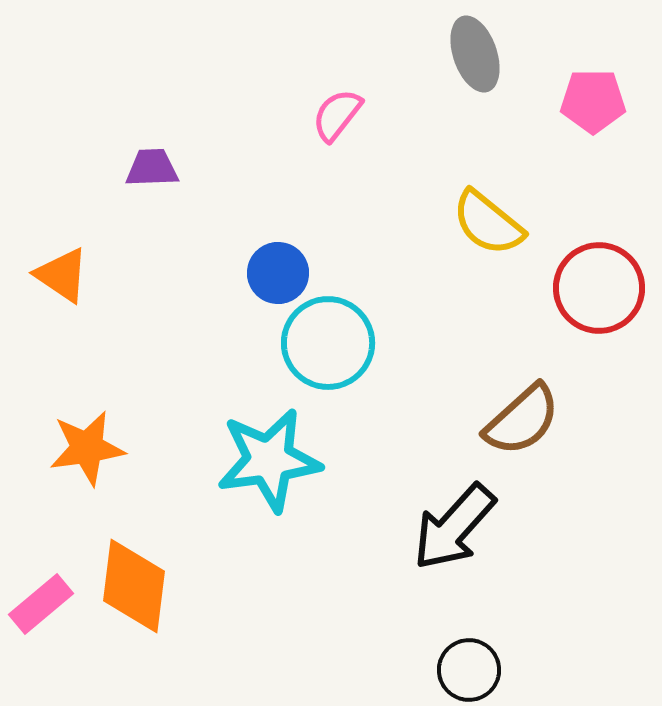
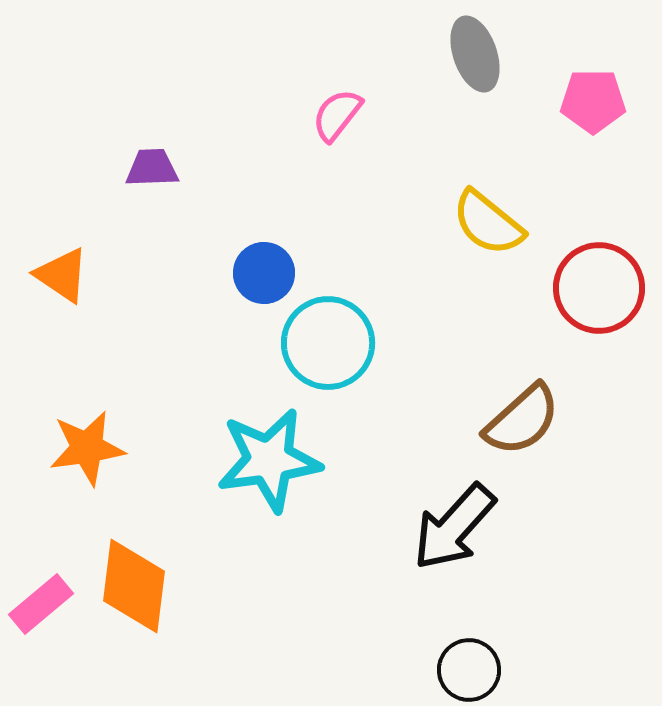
blue circle: moved 14 px left
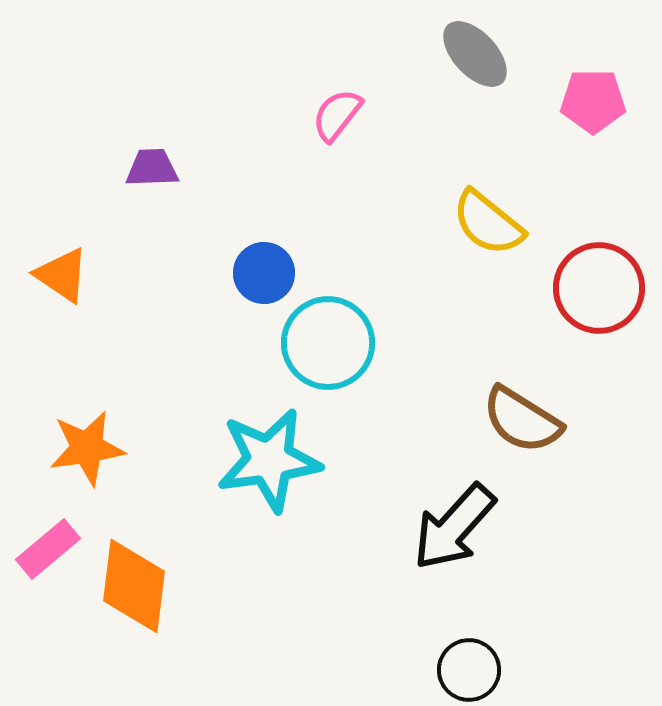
gray ellipse: rotated 24 degrees counterclockwise
brown semicircle: rotated 74 degrees clockwise
pink rectangle: moved 7 px right, 55 px up
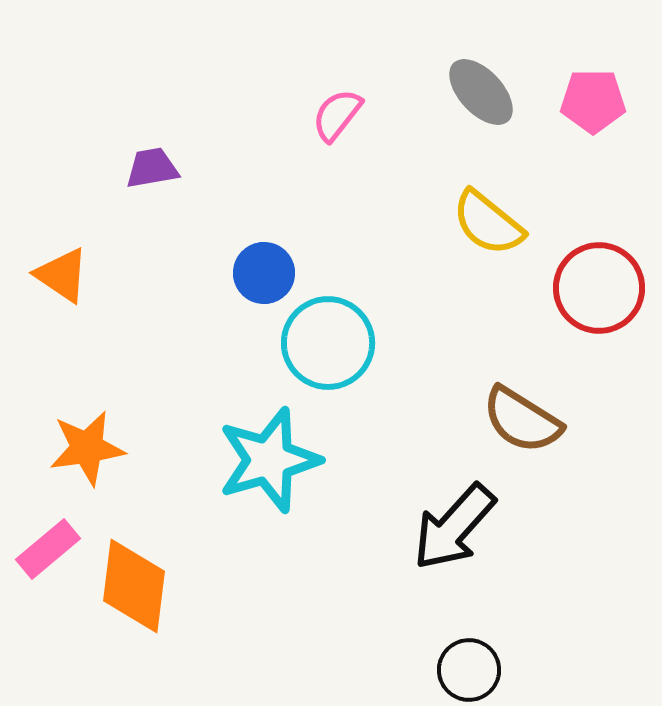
gray ellipse: moved 6 px right, 38 px down
purple trapezoid: rotated 8 degrees counterclockwise
cyan star: rotated 8 degrees counterclockwise
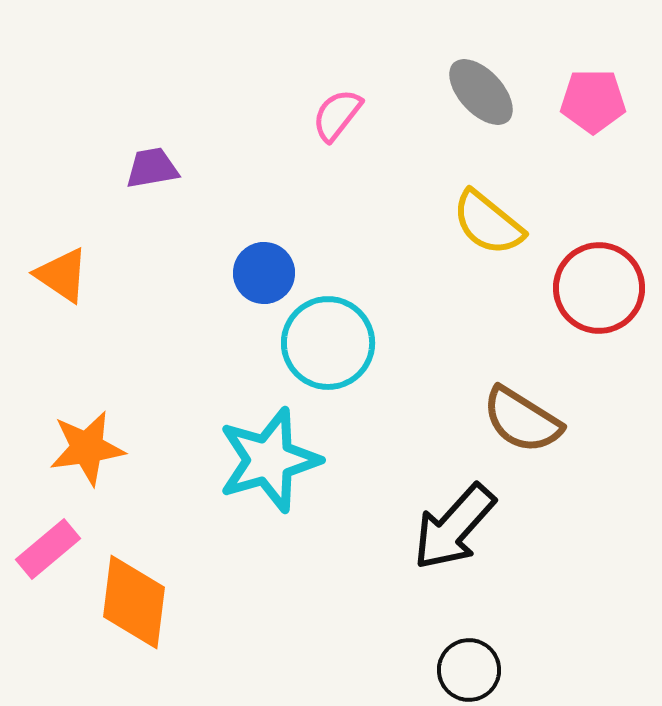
orange diamond: moved 16 px down
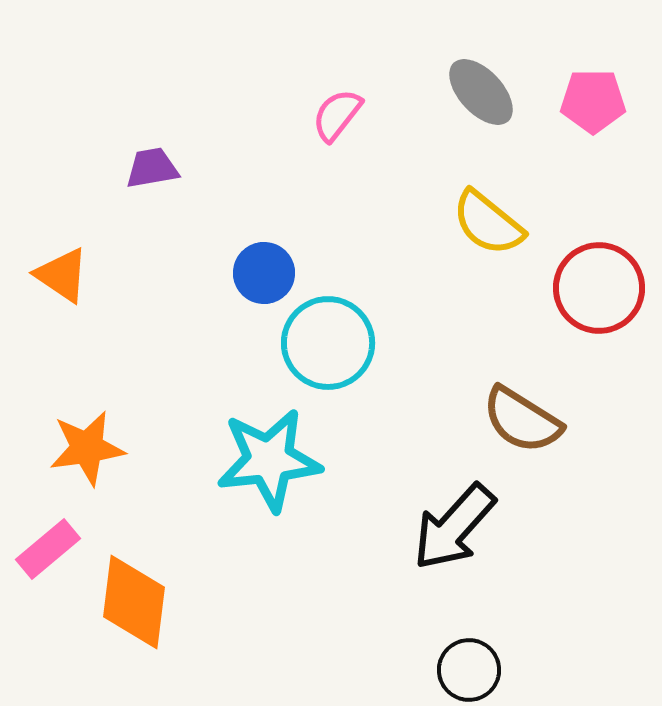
cyan star: rotated 10 degrees clockwise
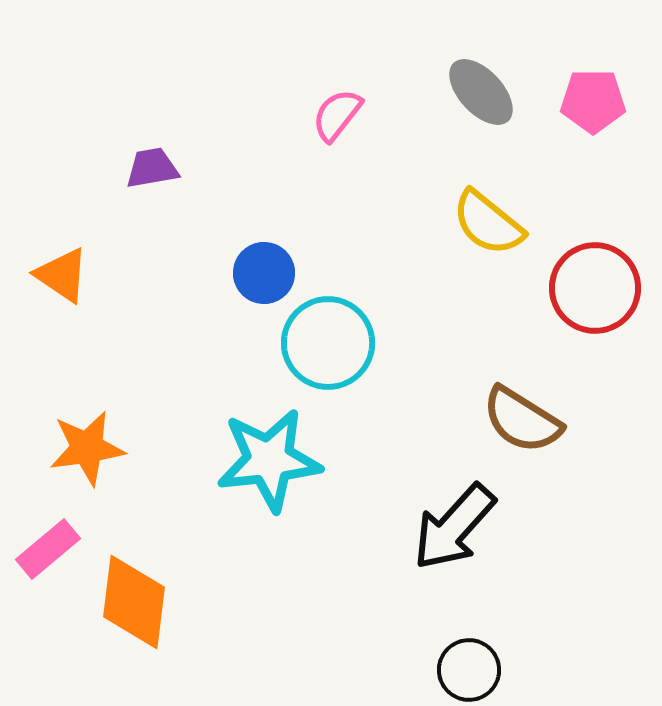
red circle: moved 4 px left
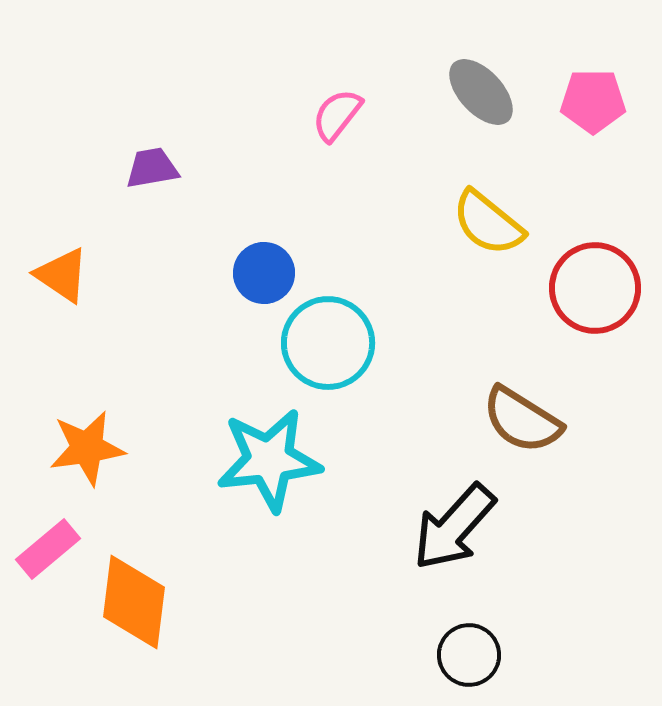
black circle: moved 15 px up
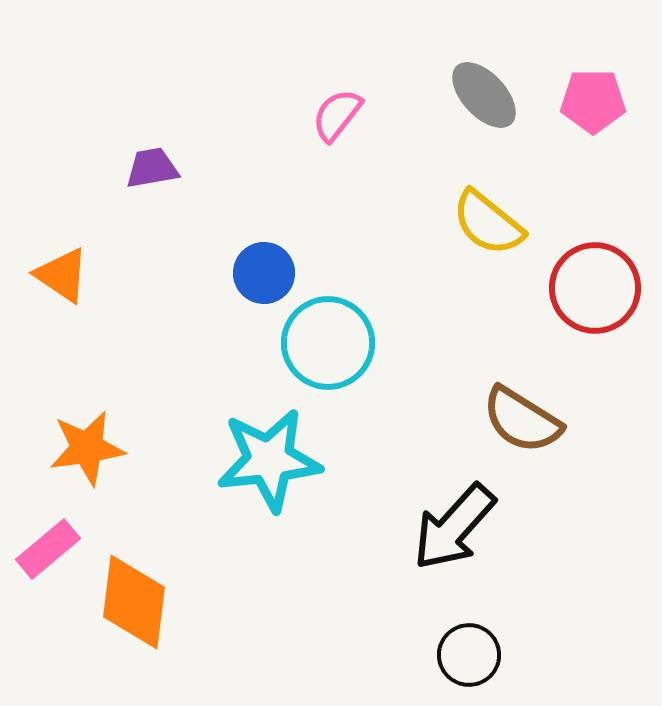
gray ellipse: moved 3 px right, 3 px down
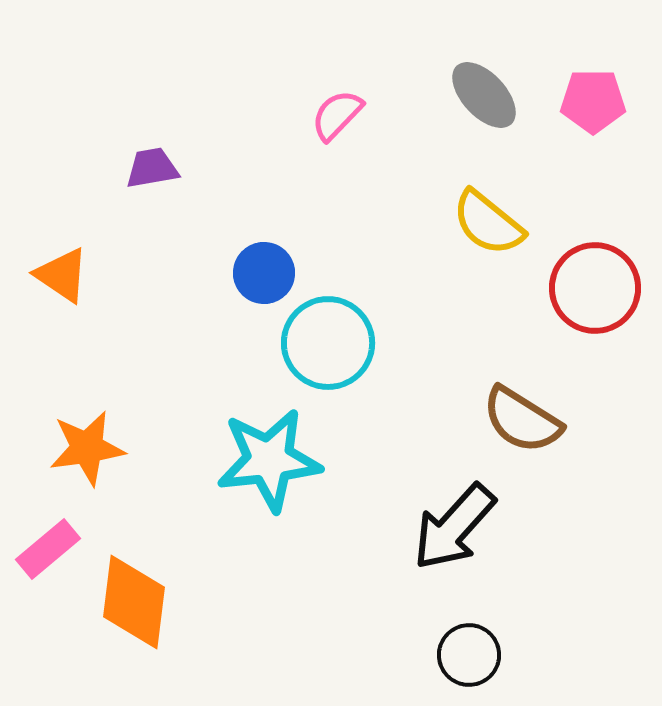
pink semicircle: rotated 6 degrees clockwise
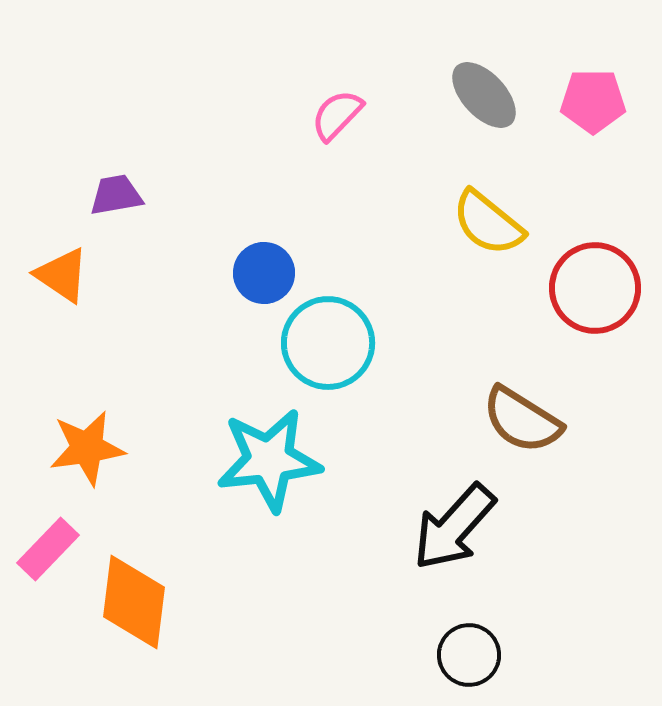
purple trapezoid: moved 36 px left, 27 px down
pink rectangle: rotated 6 degrees counterclockwise
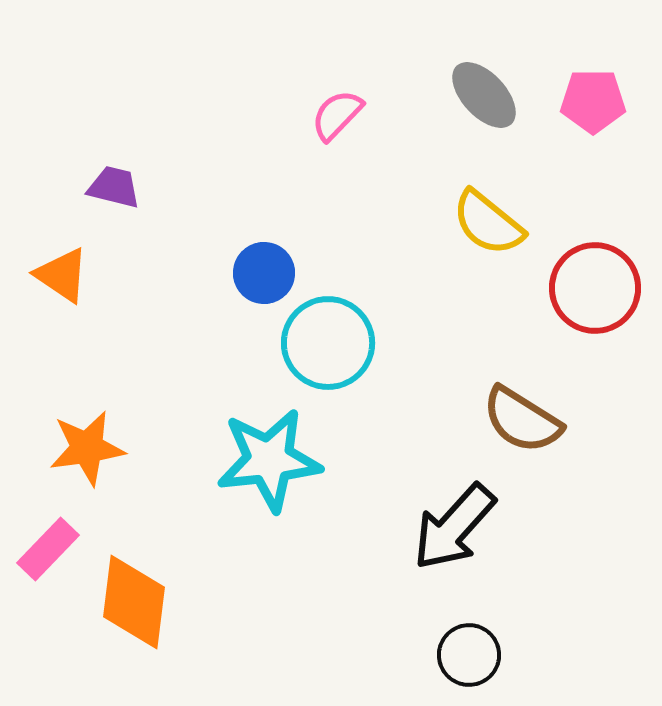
purple trapezoid: moved 2 px left, 8 px up; rotated 24 degrees clockwise
